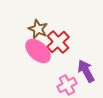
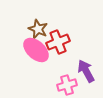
red cross: rotated 20 degrees clockwise
pink ellipse: moved 2 px left, 1 px up
pink cross: rotated 12 degrees clockwise
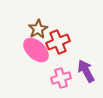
brown star: rotated 18 degrees clockwise
pink cross: moved 6 px left, 7 px up
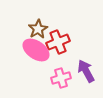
pink ellipse: rotated 8 degrees counterclockwise
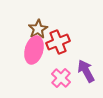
pink ellipse: moved 2 px left; rotated 72 degrees clockwise
pink cross: rotated 30 degrees counterclockwise
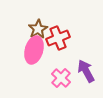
red cross: moved 4 px up
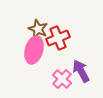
brown star: rotated 18 degrees counterclockwise
purple arrow: moved 5 px left
pink cross: moved 1 px right, 1 px down
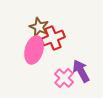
brown star: moved 1 px right, 2 px up
red cross: moved 5 px left
pink cross: moved 2 px right, 1 px up
